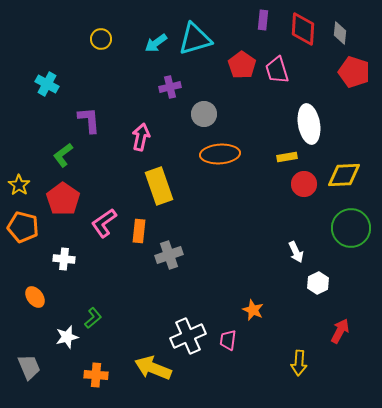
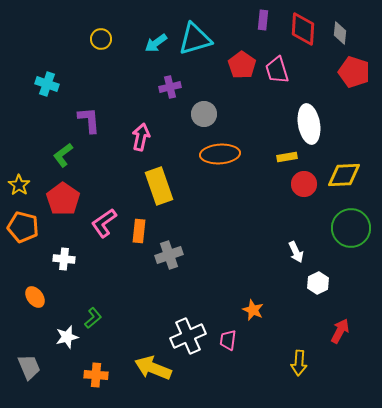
cyan cross at (47, 84): rotated 10 degrees counterclockwise
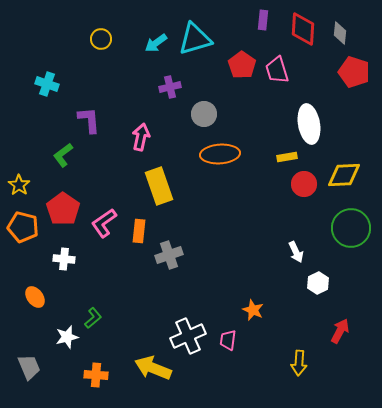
red pentagon at (63, 199): moved 10 px down
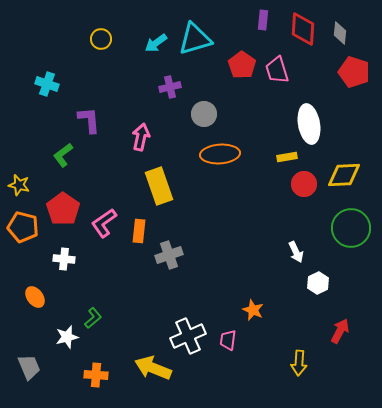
yellow star at (19, 185): rotated 20 degrees counterclockwise
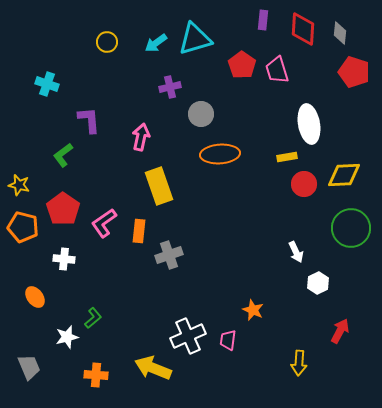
yellow circle at (101, 39): moved 6 px right, 3 px down
gray circle at (204, 114): moved 3 px left
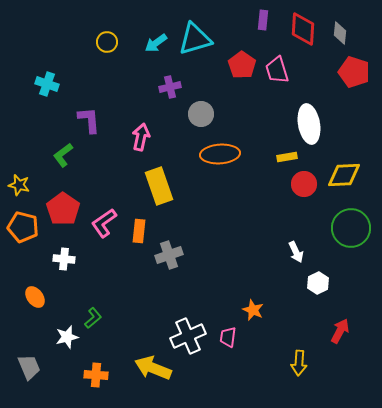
pink trapezoid at (228, 340): moved 3 px up
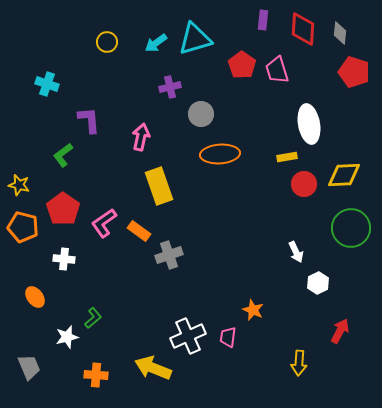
orange rectangle at (139, 231): rotated 60 degrees counterclockwise
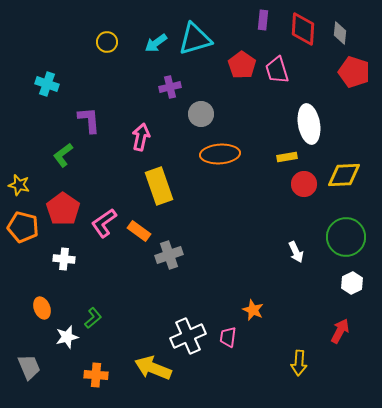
green circle at (351, 228): moved 5 px left, 9 px down
white hexagon at (318, 283): moved 34 px right
orange ellipse at (35, 297): moved 7 px right, 11 px down; rotated 15 degrees clockwise
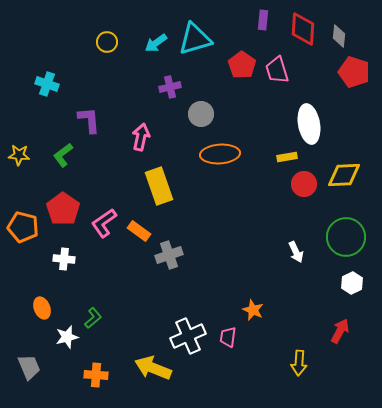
gray diamond at (340, 33): moved 1 px left, 3 px down
yellow star at (19, 185): moved 30 px up; rotated 10 degrees counterclockwise
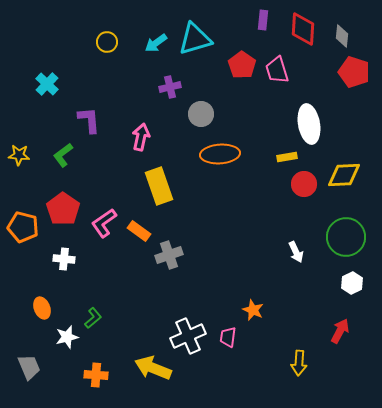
gray diamond at (339, 36): moved 3 px right
cyan cross at (47, 84): rotated 25 degrees clockwise
